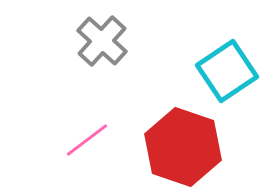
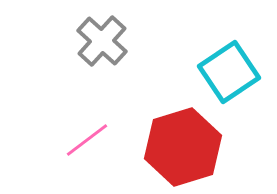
cyan square: moved 2 px right, 1 px down
red hexagon: rotated 24 degrees clockwise
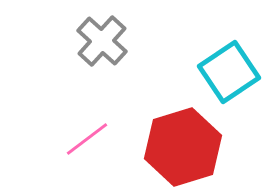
pink line: moved 1 px up
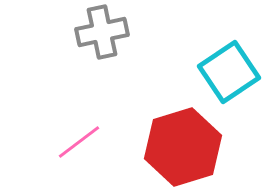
gray cross: moved 9 px up; rotated 36 degrees clockwise
pink line: moved 8 px left, 3 px down
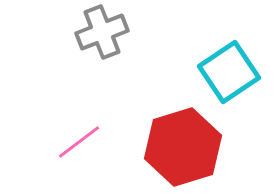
gray cross: rotated 9 degrees counterclockwise
